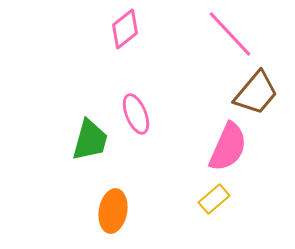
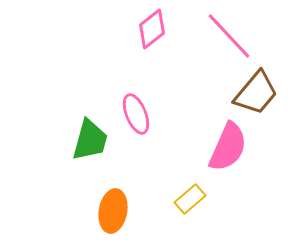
pink diamond: moved 27 px right
pink line: moved 1 px left, 2 px down
yellow rectangle: moved 24 px left
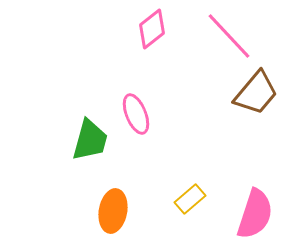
pink semicircle: moved 27 px right, 67 px down; rotated 6 degrees counterclockwise
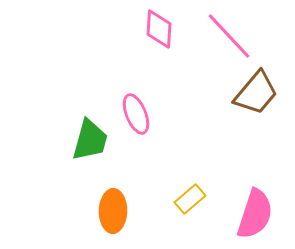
pink diamond: moved 7 px right; rotated 48 degrees counterclockwise
orange ellipse: rotated 9 degrees counterclockwise
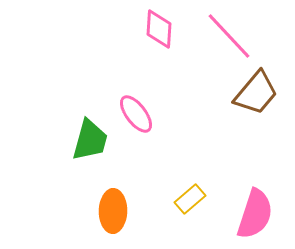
pink ellipse: rotated 15 degrees counterclockwise
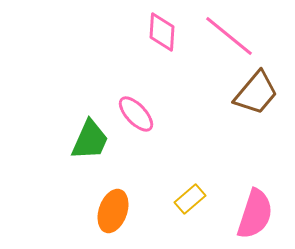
pink diamond: moved 3 px right, 3 px down
pink line: rotated 8 degrees counterclockwise
pink ellipse: rotated 6 degrees counterclockwise
green trapezoid: rotated 9 degrees clockwise
orange ellipse: rotated 18 degrees clockwise
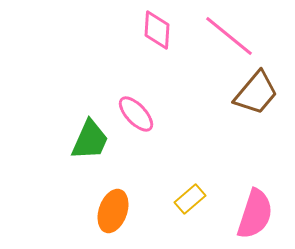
pink diamond: moved 5 px left, 2 px up
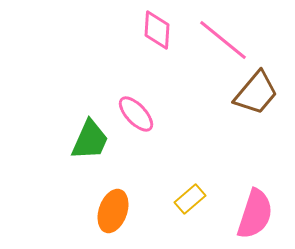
pink line: moved 6 px left, 4 px down
